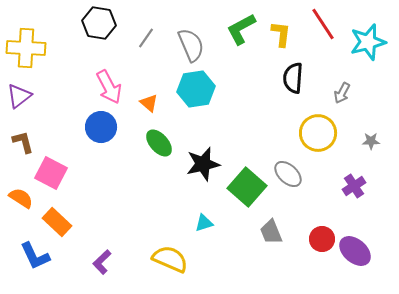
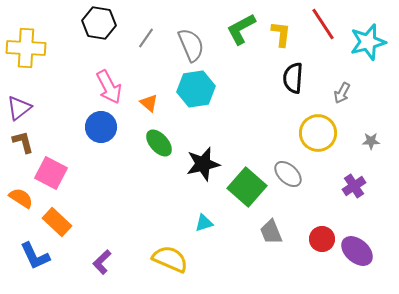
purple triangle: moved 12 px down
purple ellipse: moved 2 px right
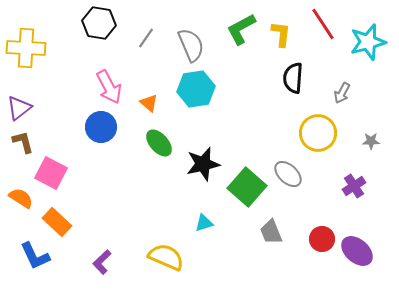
yellow semicircle: moved 4 px left, 2 px up
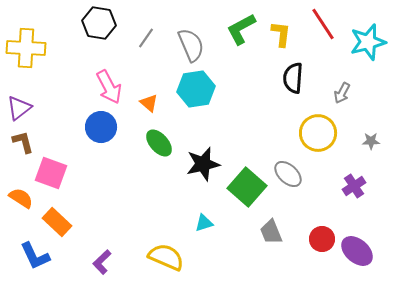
pink square: rotated 8 degrees counterclockwise
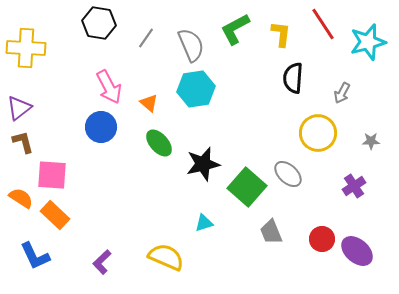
green L-shape: moved 6 px left
pink square: moved 1 px right, 2 px down; rotated 16 degrees counterclockwise
orange rectangle: moved 2 px left, 7 px up
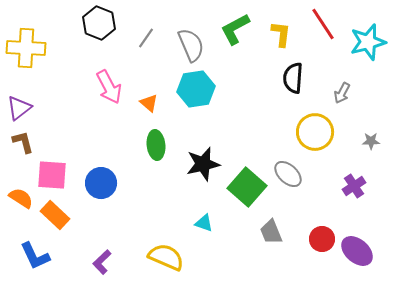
black hexagon: rotated 12 degrees clockwise
blue circle: moved 56 px down
yellow circle: moved 3 px left, 1 px up
green ellipse: moved 3 px left, 2 px down; rotated 36 degrees clockwise
cyan triangle: rotated 36 degrees clockwise
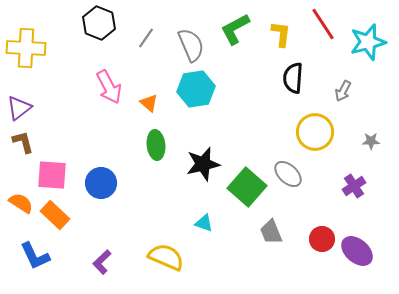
gray arrow: moved 1 px right, 2 px up
orange semicircle: moved 5 px down
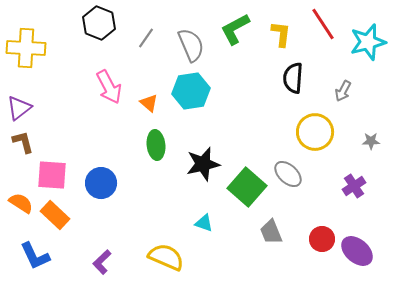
cyan hexagon: moved 5 px left, 2 px down
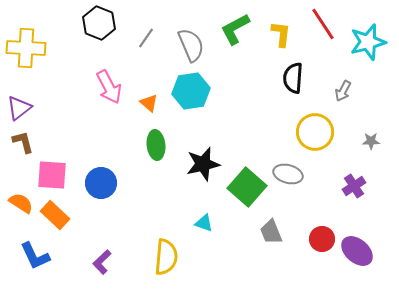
gray ellipse: rotated 28 degrees counterclockwise
yellow semicircle: rotated 72 degrees clockwise
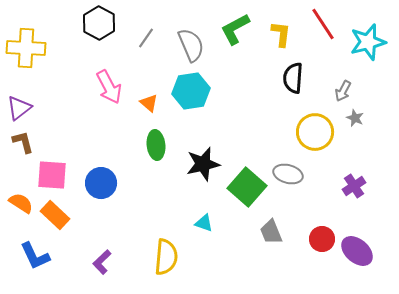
black hexagon: rotated 8 degrees clockwise
gray star: moved 16 px left, 23 px up; rotated 24 degrees clockwise
